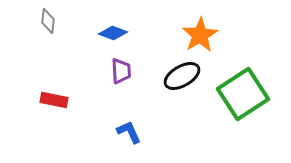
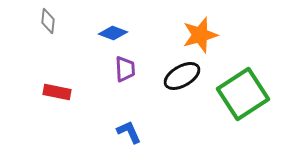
orange star: rotated 15 degrees clockwise
purple trapezoid: moved 4 px right, 2 px up
red rectangle: moved 3 px right, 8 px up
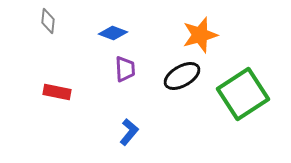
blue L-shape: rotated 64 degrees clockwise
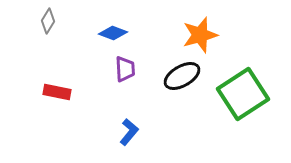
gray diamond: rotated 25 degrees clockwise
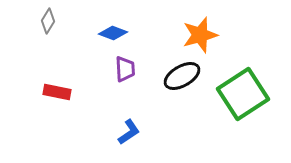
blue L-shape: rotated 16 degrees clockwise
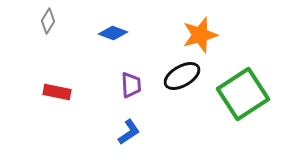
purple trapezoid: moved 6 px right, 16 px down
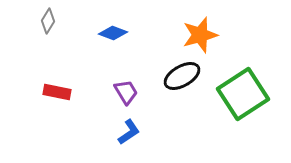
purple trapezoid: moved 5 px left, 7 px down; rotated 28 degrees counterclockwise
